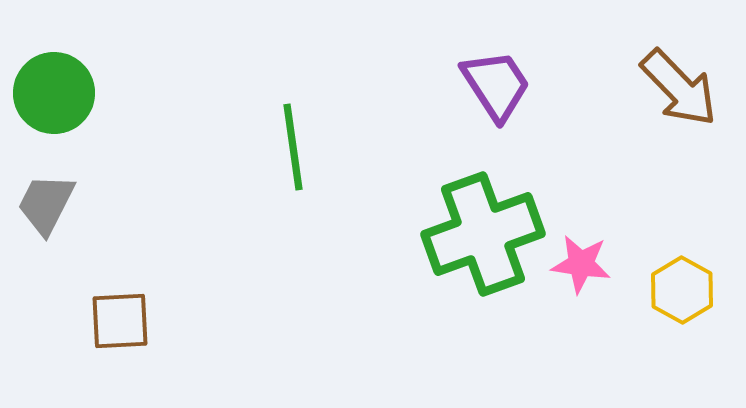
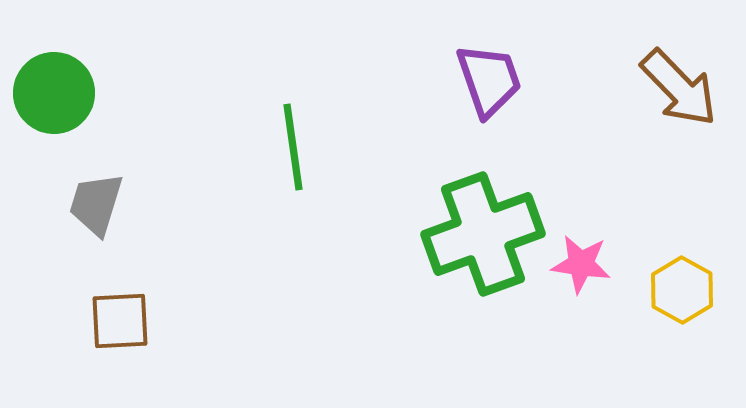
purple trapezoid: moved 7 px left, 5 px up; rotated 14 degrees clockwise
gray trapezoid: moved 50 px right; rotated 10 degrees counterclockwise
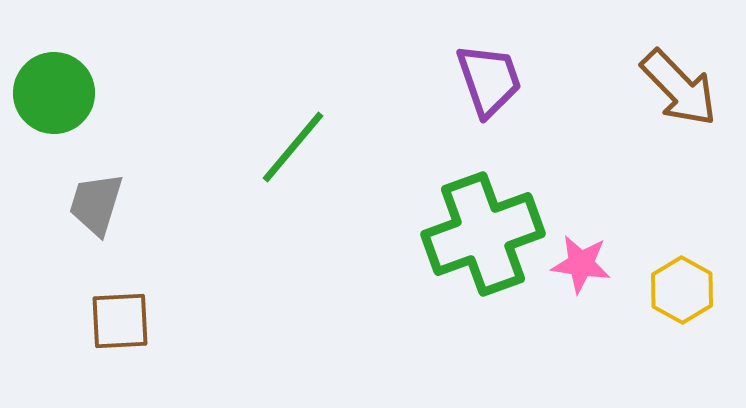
green line: rotated 48 degrees clockwise
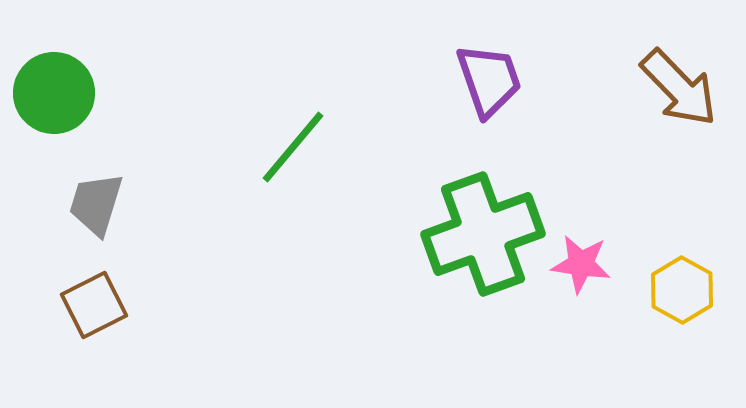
brown square: moved 26 px left, 16 px up; rotated 24 degrees counterclockwise
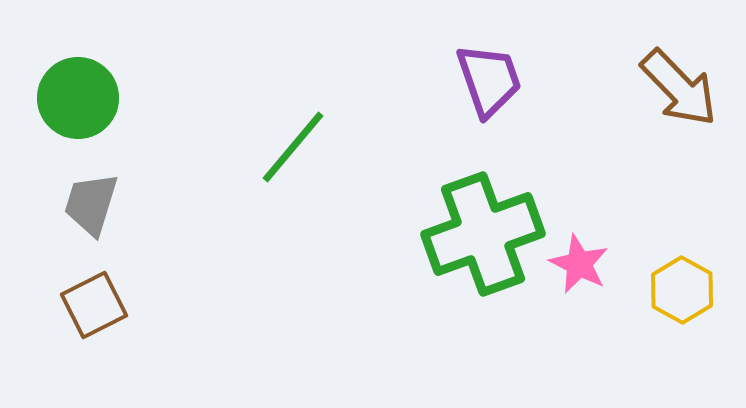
green circle: moved 24 px right, 5 px down
gray trapezoid: moved 5 px left
pink star: moved 2 px left; rotated 18 degrees clockwise
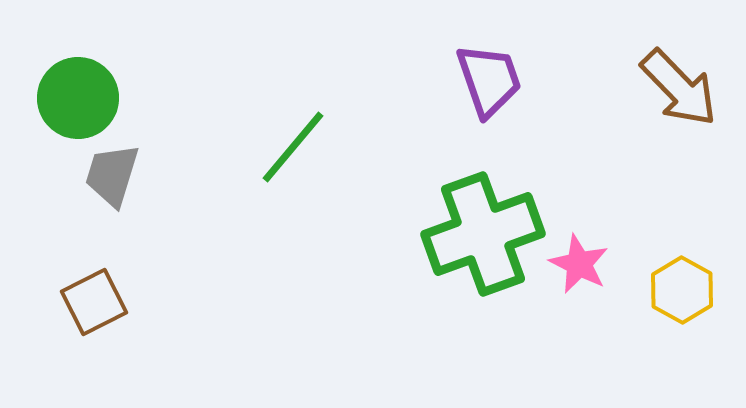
gray trapezoid: moved 21 px right, 29 px up
brown square: moved 3 px up
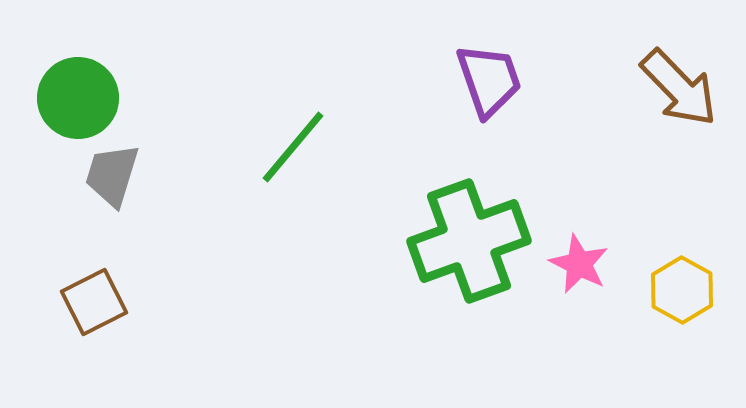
green cross: moved 14 px left, 7 px down
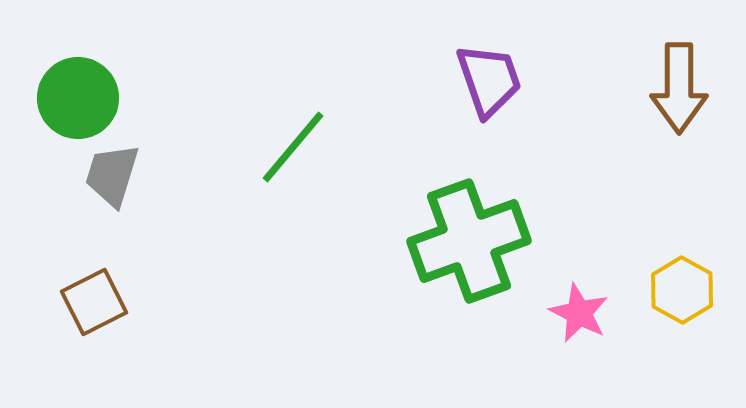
brown arrow: rotated 44 degrees clockwise
pink star: moved 49 px down
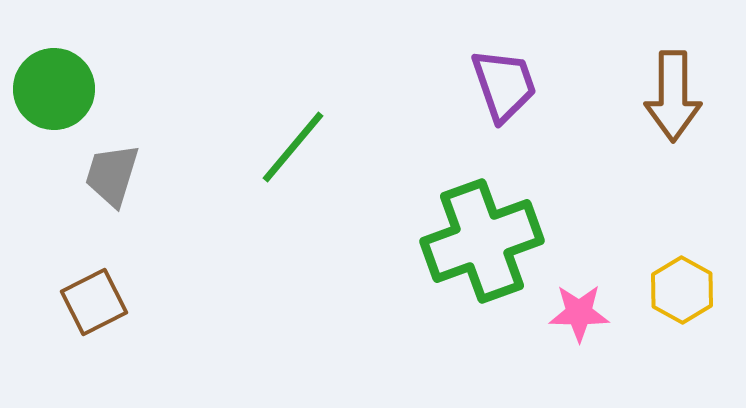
purple trapezoid: moved 15 px right, 5 px down
brown arrow: moved 6 px left, 8 px down
green circle: moved 24 px left, 9 px up
green cross: moved 13 px right
pink star: rotated 26 degrees counterclockwise
